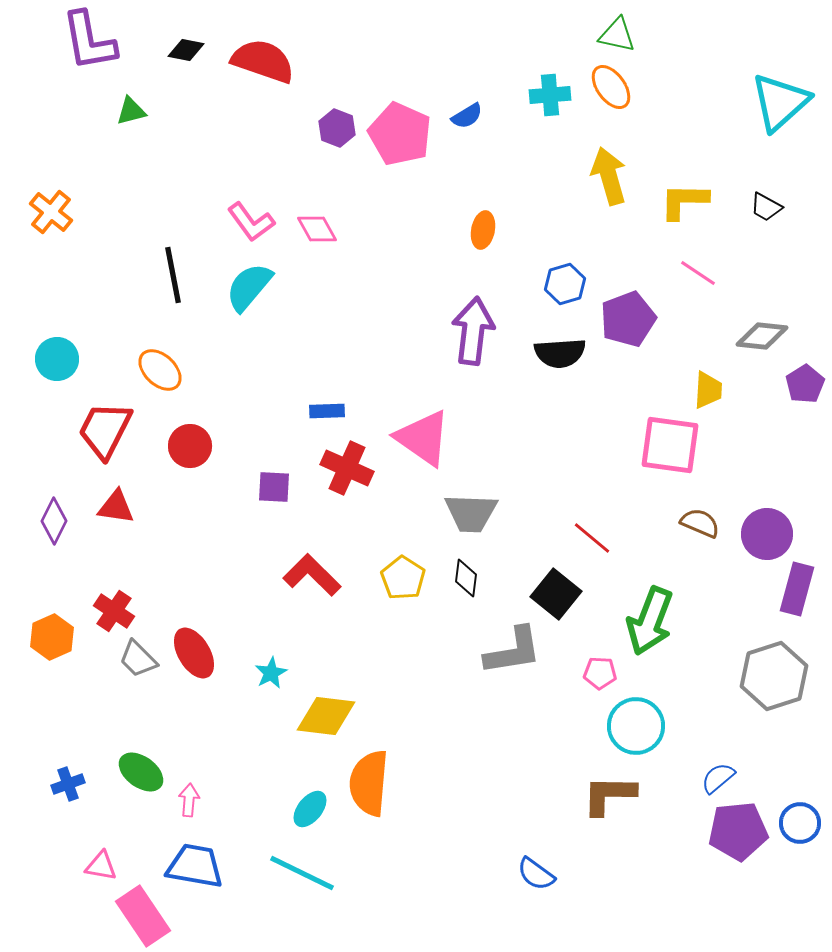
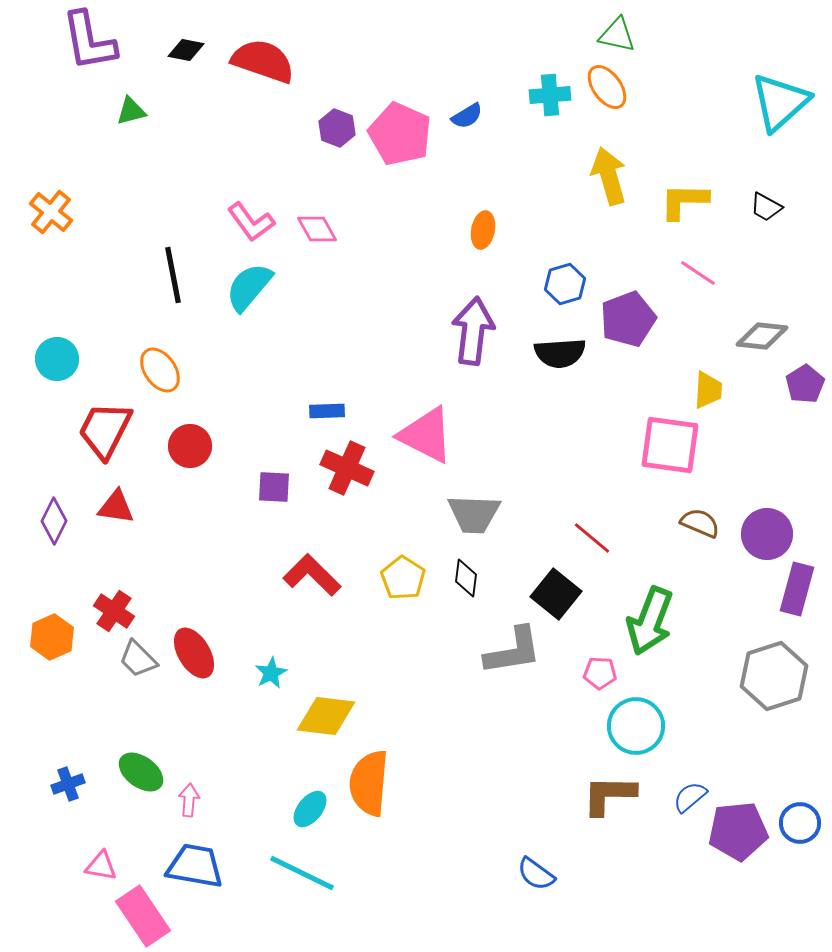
orange ellipse at (611, 87): moved 4 px left
orange ellipse at (160, 370): rotated 12 degrees clockwise
pink triangle at (423, 438): moved 3 px right, 3 px up; rotated 8 degrees counterclockwise
gray trapezoid at (471, 513): moved 3 px right, 1 px down
blue semicircle at (718, 778): moved 28 px left, 19 px down
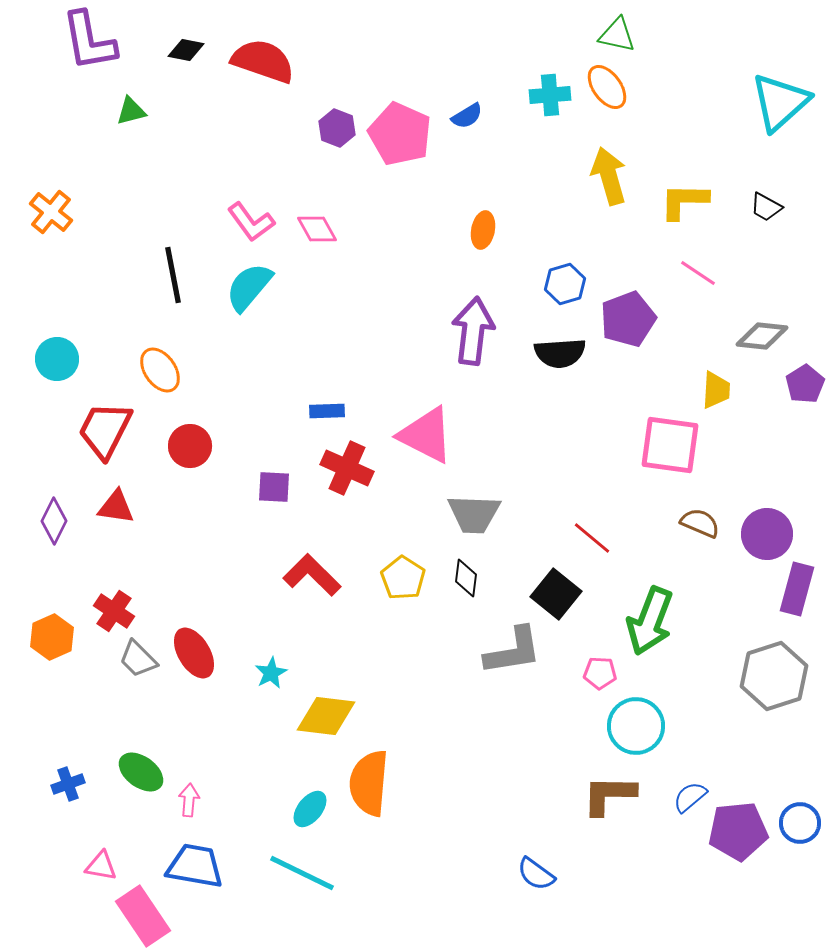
yellow trapezoid at (708, 390): moved 8 px right
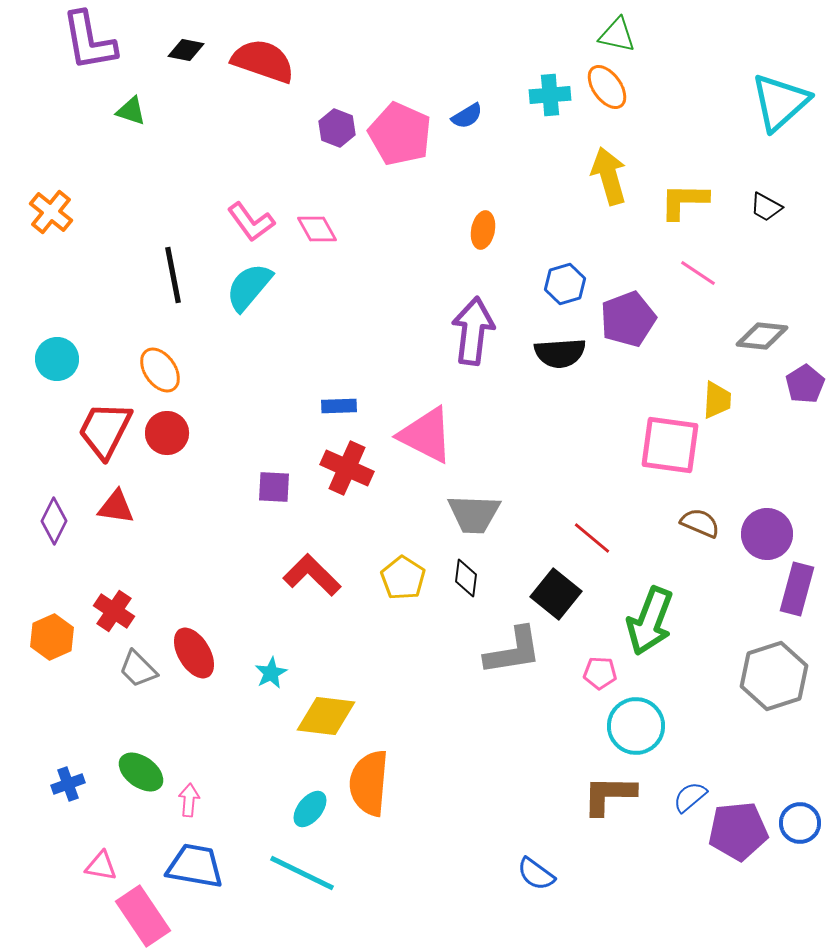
green triangle at (131, 111): rotated 32 degrees clockwise
yellow trapezoid at (716, 390): moved 1 px right, 10 px down
blue rectangle at (327, 411): moved 12 px right, 5 px up
red circle at (190, 446): moved 23 px left, 13 px up
gray trapezoid at (138, 659): moved 10 px down
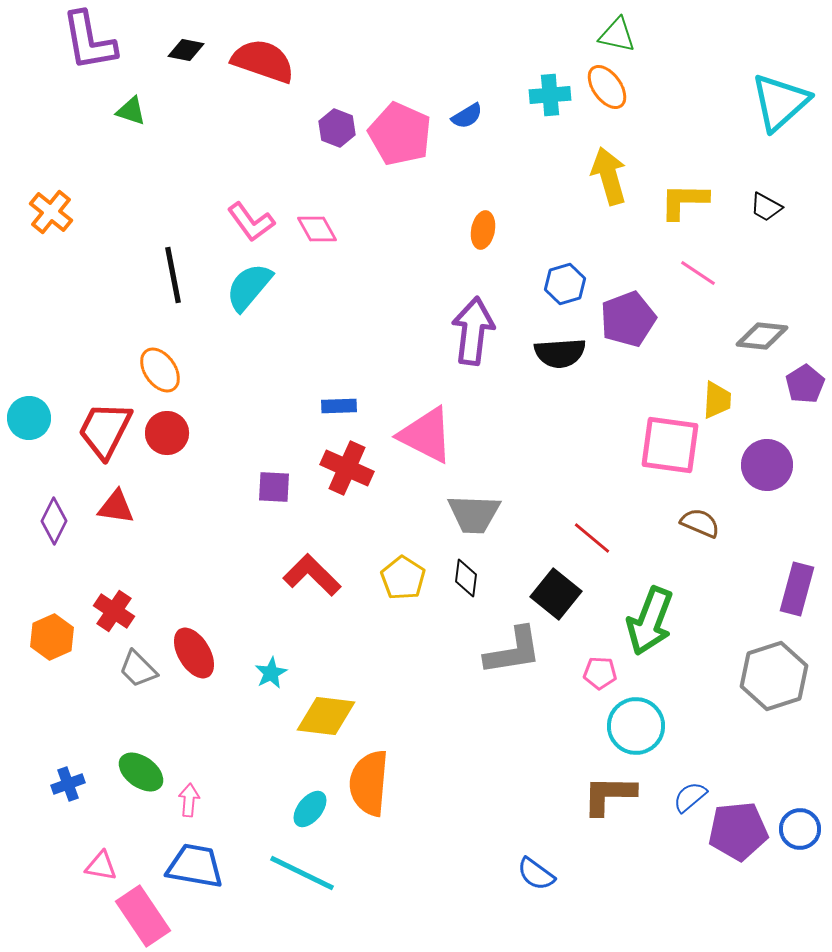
cyan circle at (57, 359): moved 28 px left, 59 px down
purple circle at (767, 534): moved 69 px up
blue circle at (800, 823): moved 6 px down
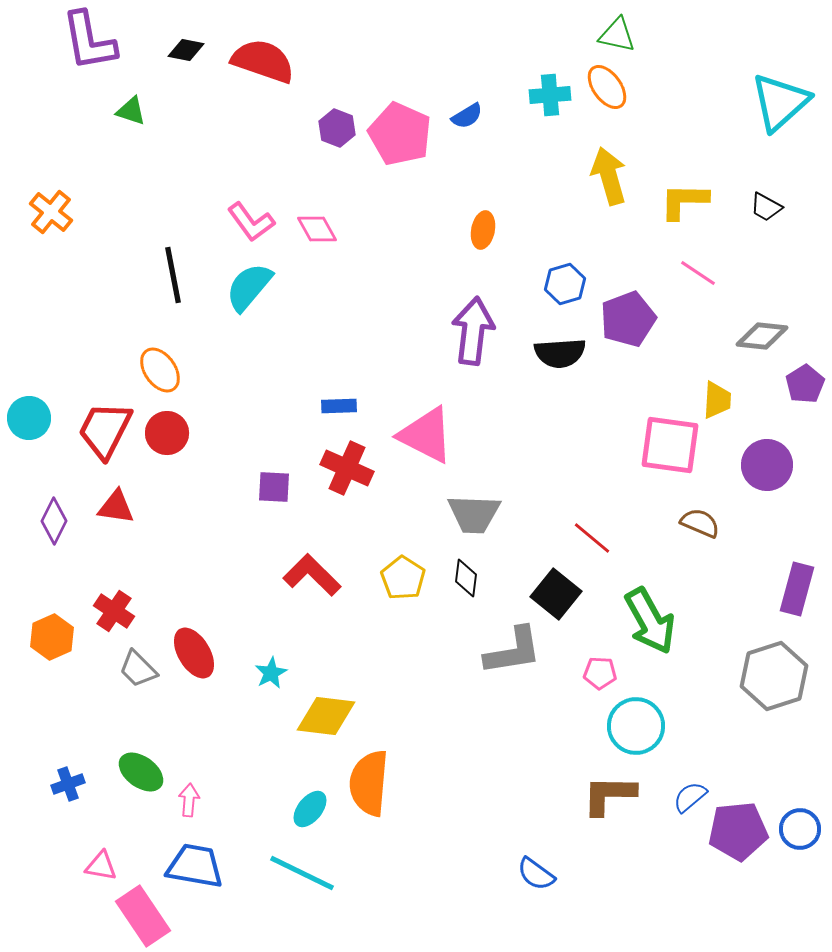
green arrow at (650, 621): rotated 50 degrees counterclockwise
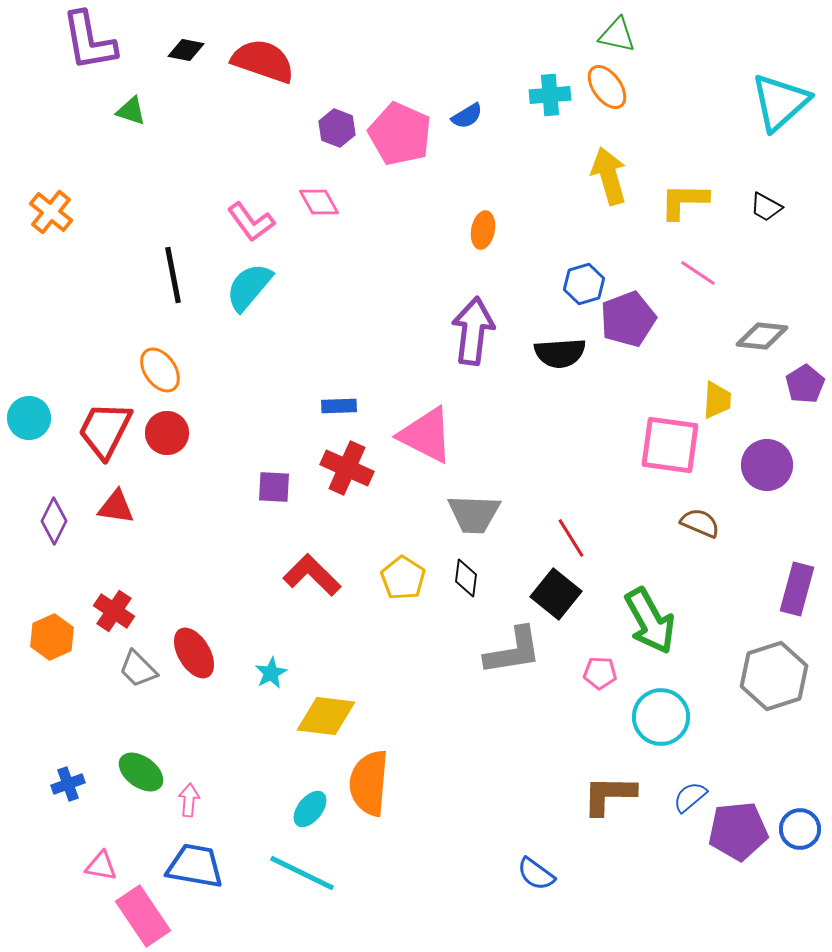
pink diamond at (317, 229): moved 2 px right, 27 px up
blue hexagon at (565, 284): moved 19 px right
red line at (592, 538): moved 21 px left; rotated 18 degrees clockwise
cyan circle at (636, 726): moved 25 px right, 9 px up
